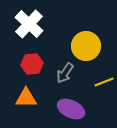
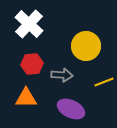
gray arrow: moved 3 px left, 2 px down; rotated 120 degrees counterclockwise
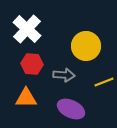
white cross: moved 2 px left, 5 px down
red hexagon: rotated 10 degrees clockwise
gray arrow: moved 2 px right
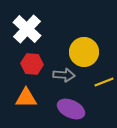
yellow circle: moved 2 px left, 6 px down
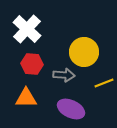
yellow line: moved 1 px down
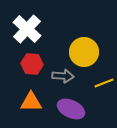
gray arrow: moved 1 px left, 1 px down
orange triangle: moved 5 px right, 4 px down
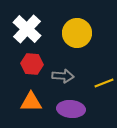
yellow circle: moved 7 px left, 19 px up
purple ellipse: rotated 20 degrees counterclockwise
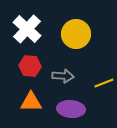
yellow circle: moved 1 px left, 1 px down
red hexagon: moved 2 px left, 2 px down
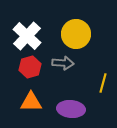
white cross: moved 7 px down
red hexagon: moved 1 px down; rotated 20 degrees counterclockwise
gray arrow: moved 13 px up
yellow line: moved 1 px left; rotated 54 degrees counterclockwise
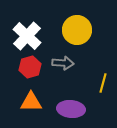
yellow circle: moved 1 px right, 4 px up
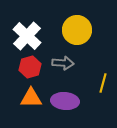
orange triangle: moved 4 px up
purple ellipse: moved 6 px left, 8 px up
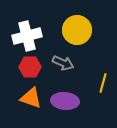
white cross: rotated 32 degrees clockwise
gray arrow: rotated 20 degrees clockwise
red hexagon: rotated 15 degrees clockwise
orange triangle: rotated 20 degrees clockwise
